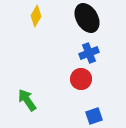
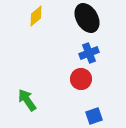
yellow diamond: rotated 20 degrees clockwise
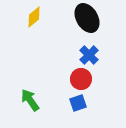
yellow diamond: moved 2 px left, 1 px down
blue cross: moved 2 px down; rotated 24 degrees counterclockwise
green arrow: moved 3 px right
blue square: moved 16 px left, 13 px up
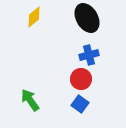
blue cross: rotated 30 degrees clockwise
blue square: moved 2 px right, 1 px down; rotated 36 degrees counterclockwise
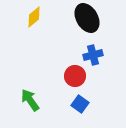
blue cross: moved 4 px right
red circle: moved 6 px left, 3 px up
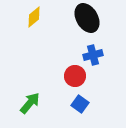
green arrow: moved 3 px down; rotated 75 degrees clockwise
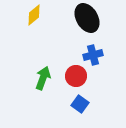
yellow diamond: moved 2 px up
red circle: moved 1 px right
green arrow: moved 13 px right, 25 px up; rotated 20 degrees counterclockwise
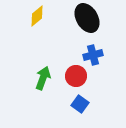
yellow diamond: moved 3 px right, 1 px down
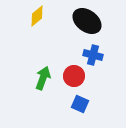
black ellipse: moved 3 px down; rotated 24 degrees counterclockwise
blue cross: rotated 30 degrees clockwise
red circle: moved 2 px left
blue square: rotated 12 degrees counterclockwise
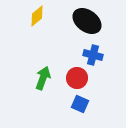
red circle: moved 3 px right, 2 px down
